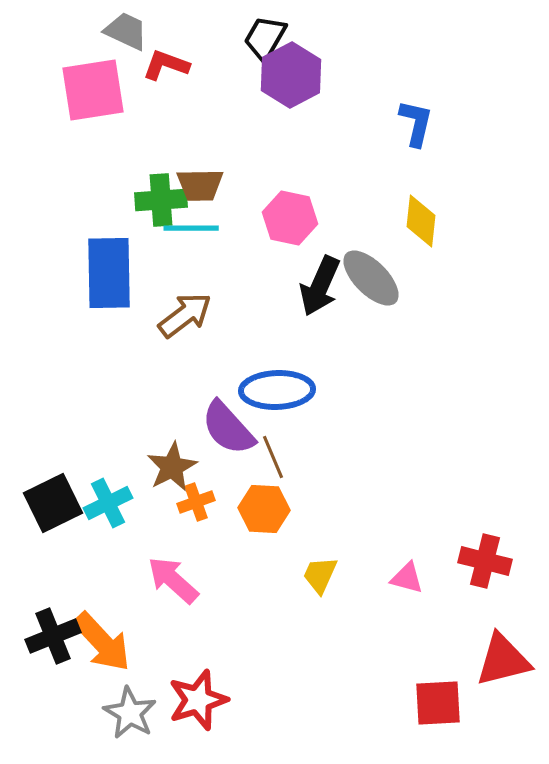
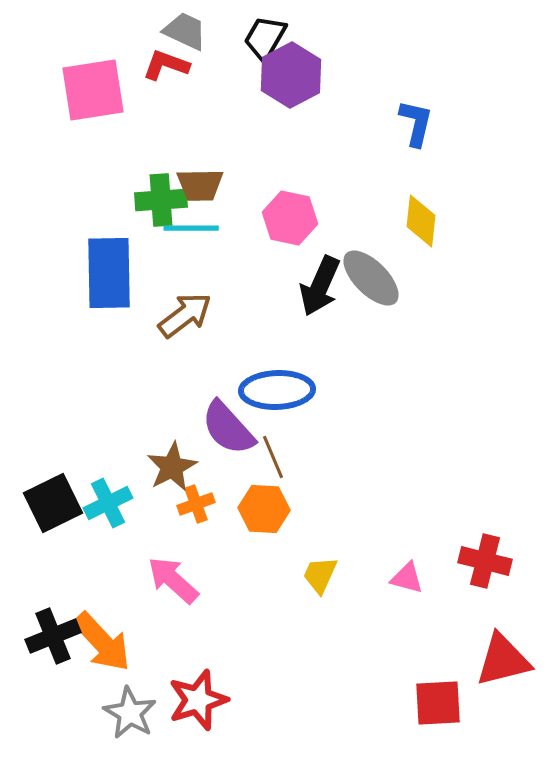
gray trapezoid: moved 59 px right
orange cross: moved 2 px down
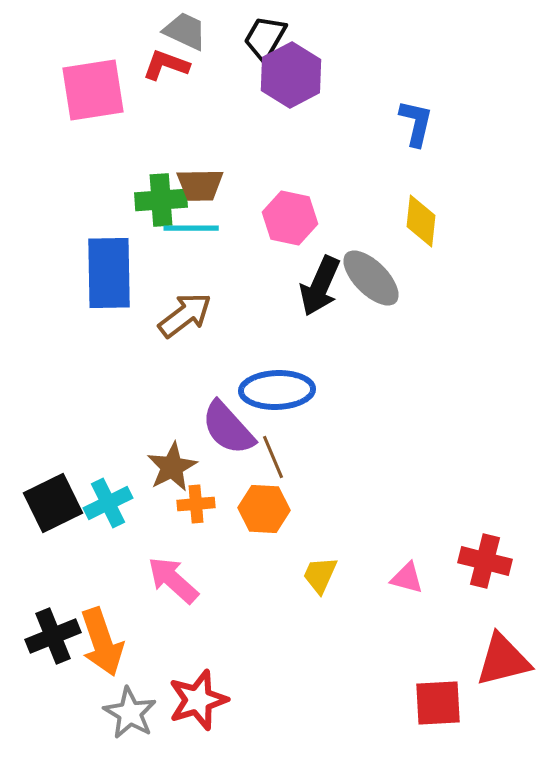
orange cross: rotated 15 degrees clockwise
orange arrow: rotated 24 degrees clockwise
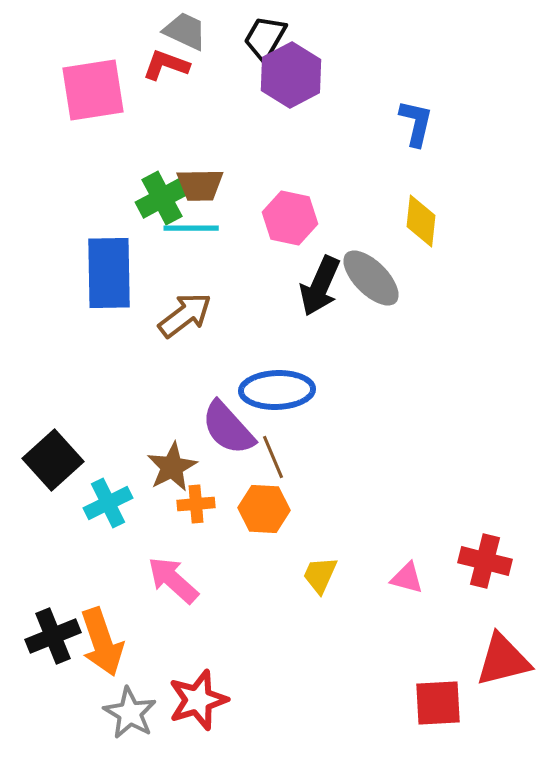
green cross: moved 1 px right, 2 px up; rotated 24 degrees counterclockwise
black square: moved 43 px up; rotated 16 degrees counterclockwise
